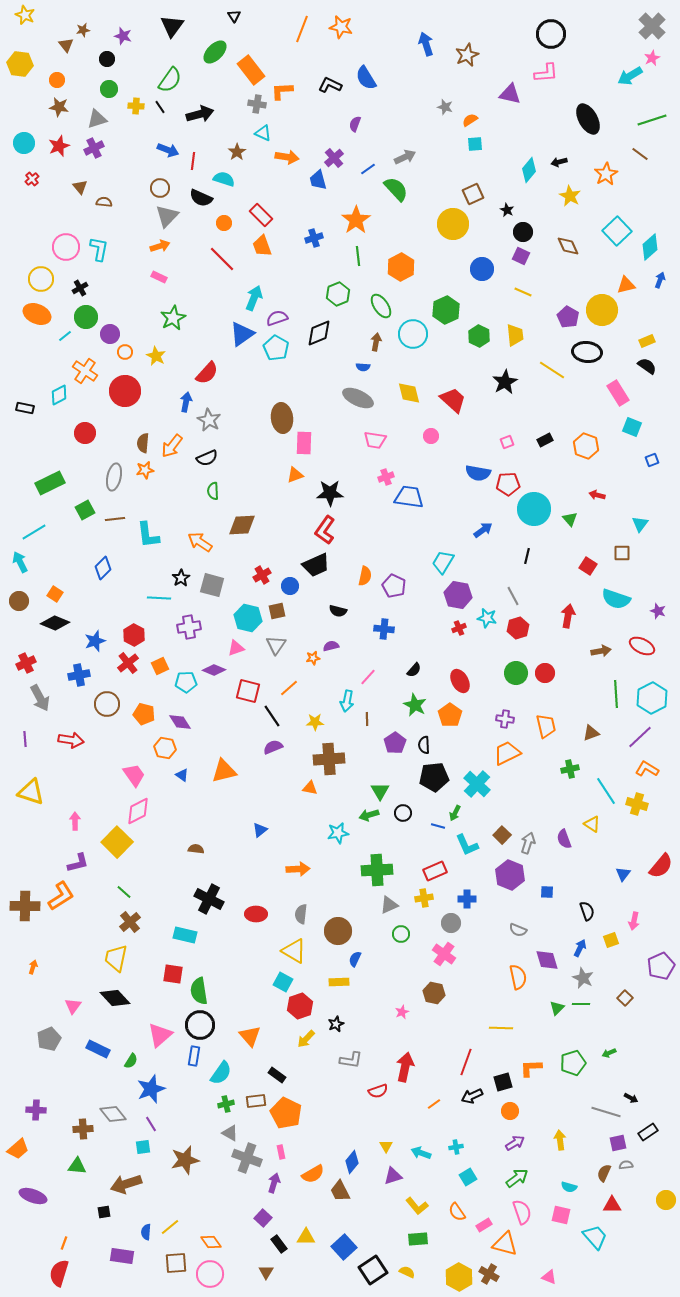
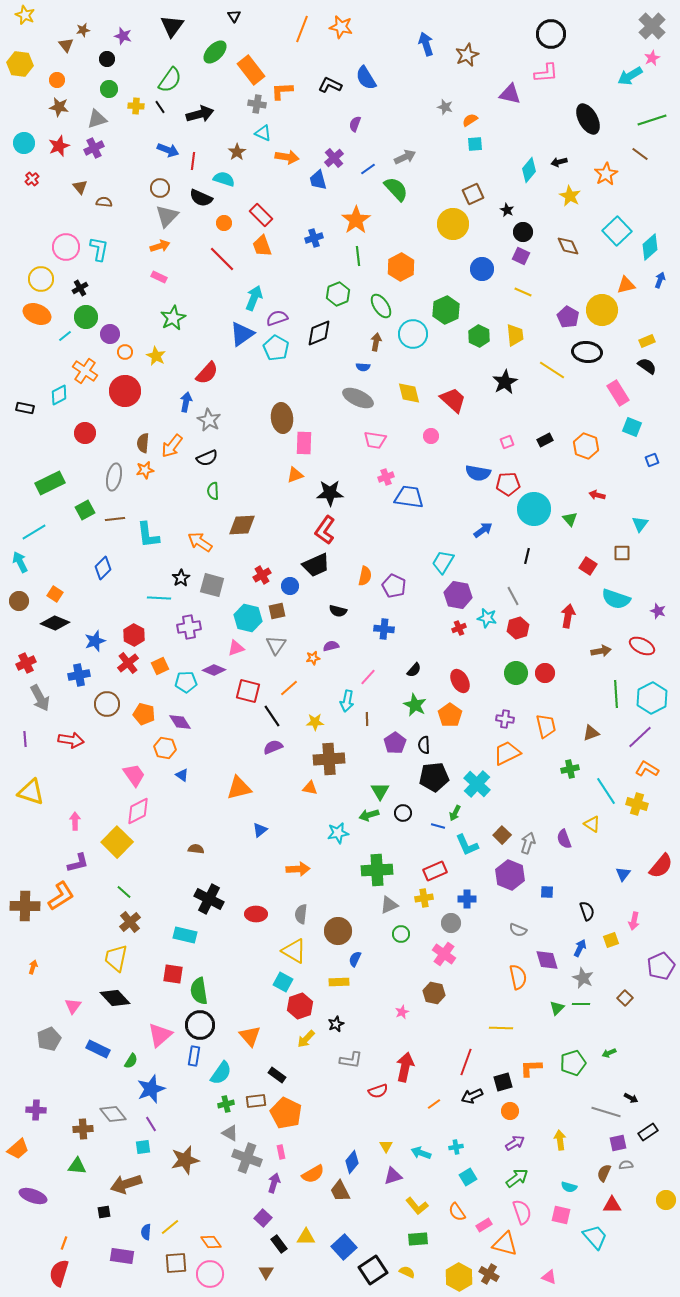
orange triangle at (224, 771): moved 15 px right, 17 px down
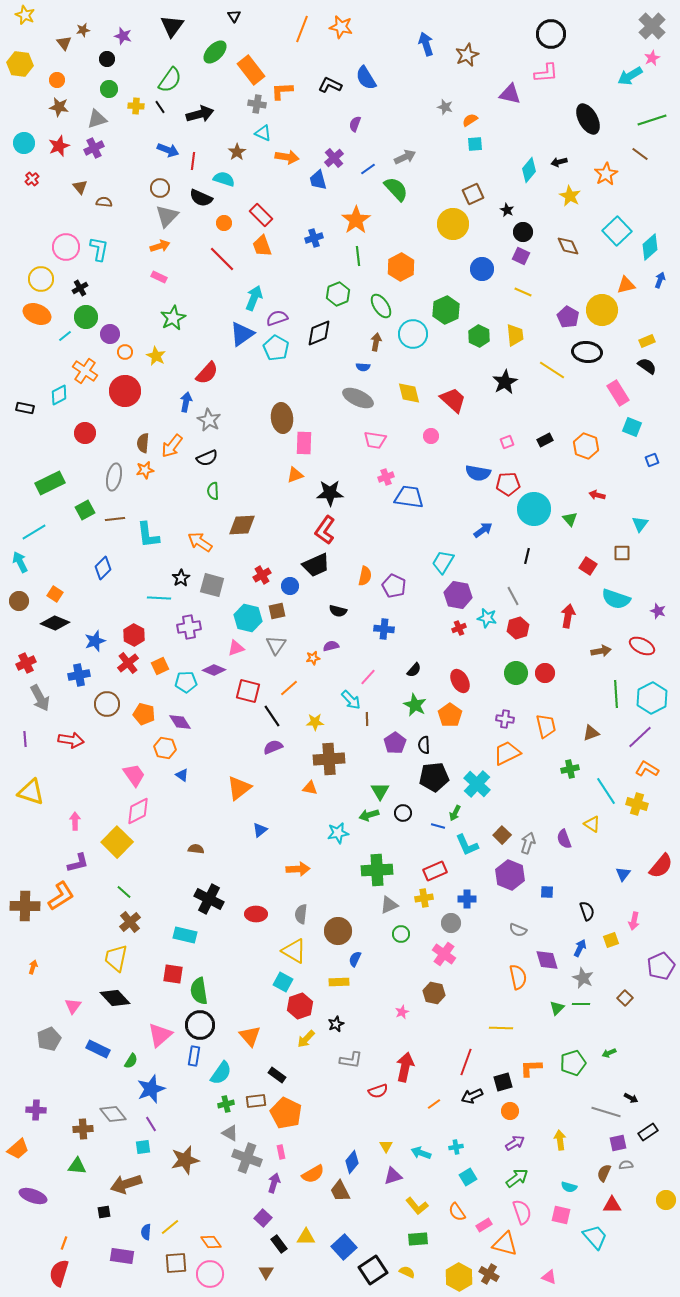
brown triangle at (66, 45): moved 2 px left, 2 px up
cyan arrow at (347, 701): moved 4 px right, 1 px up; rotated 55 degrees counterclockwise
orange triangle at (239, 788): rotated 24 degrees counterclockwise
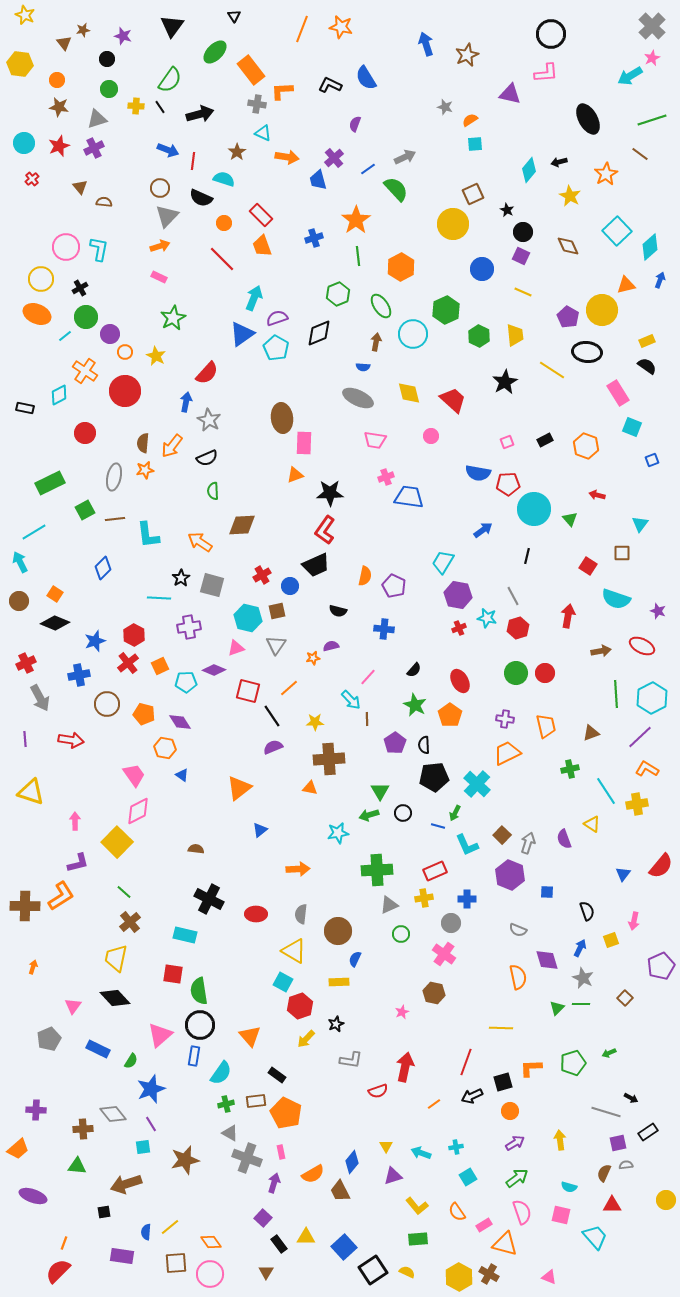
yellow cross at (637, 804): rotated 25 degrees counterclockwise
red semicircle at (59, 1273): moved 1 px left, 2 px up; rotated 28 degrees clockwise
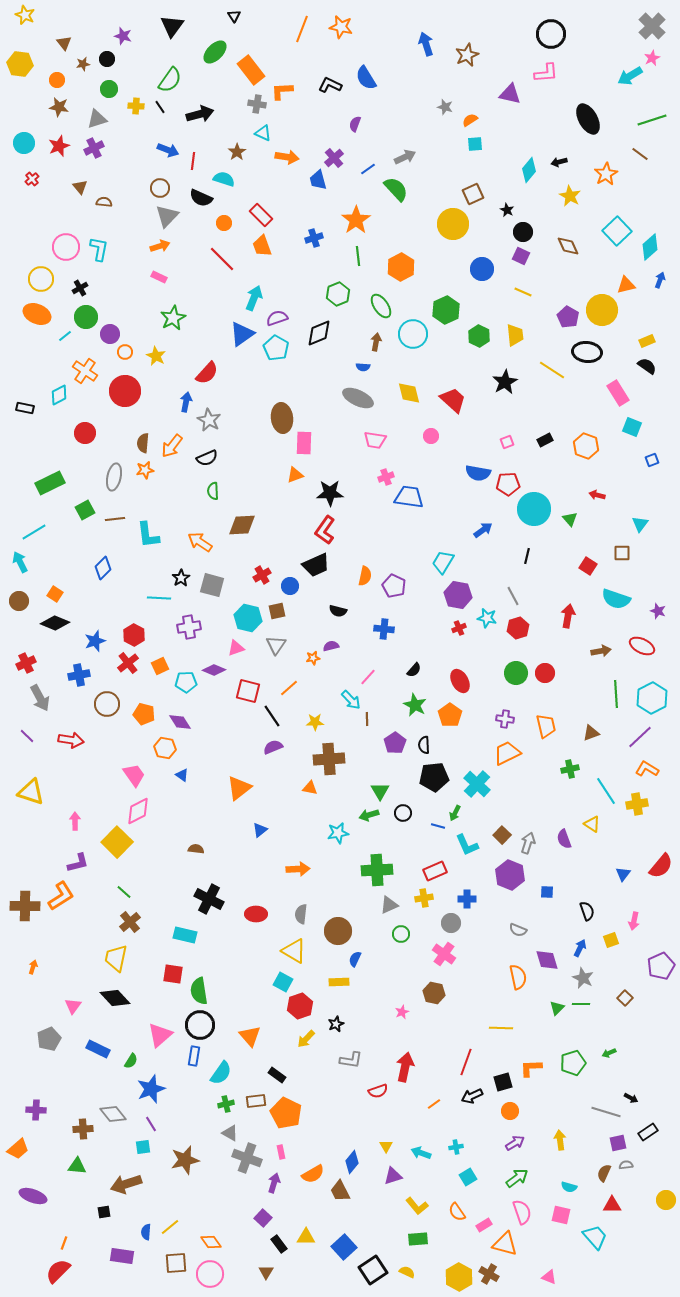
brown star at (83, 30): moved 34 px down
purple line at (25, 739): moved 2 px right, 3 px up; rotated 42 degrees counterclockwise
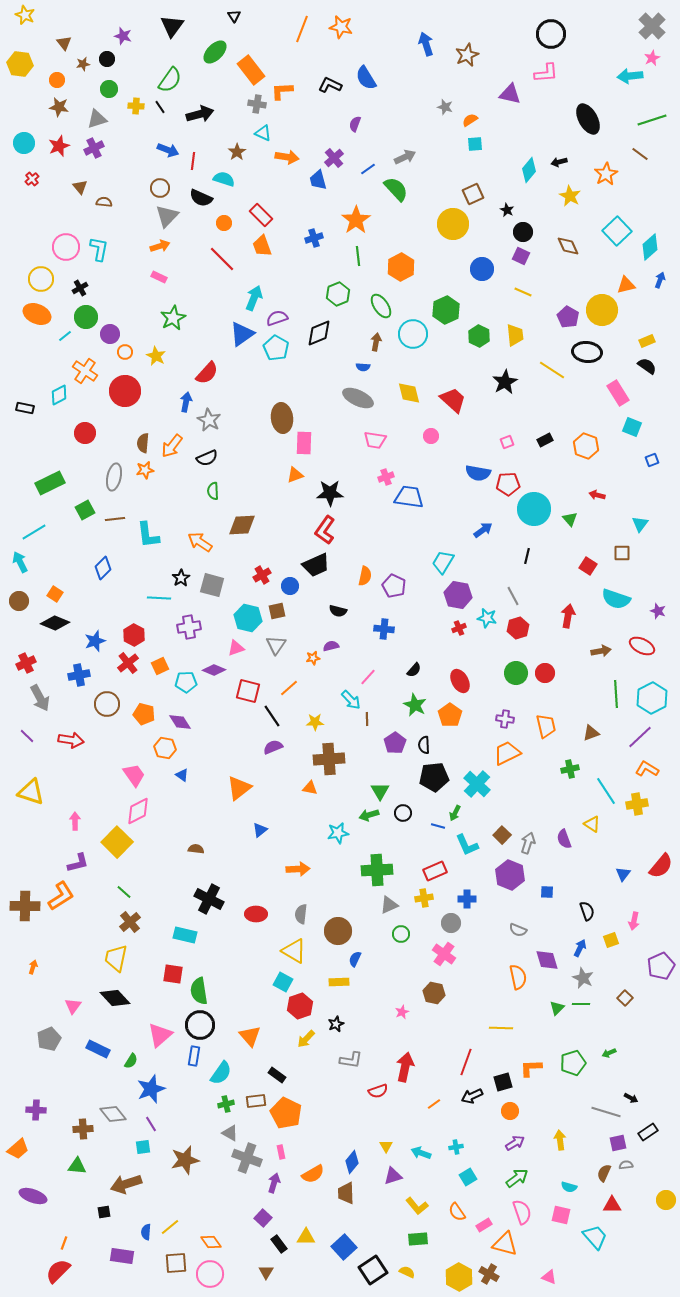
cyan arrow at (630, 76): rotated 25 degrees clockwise
brown trapezoid at (340, 1191): moved 6 px right, 2 px down; rotated 25 degrees clockwise
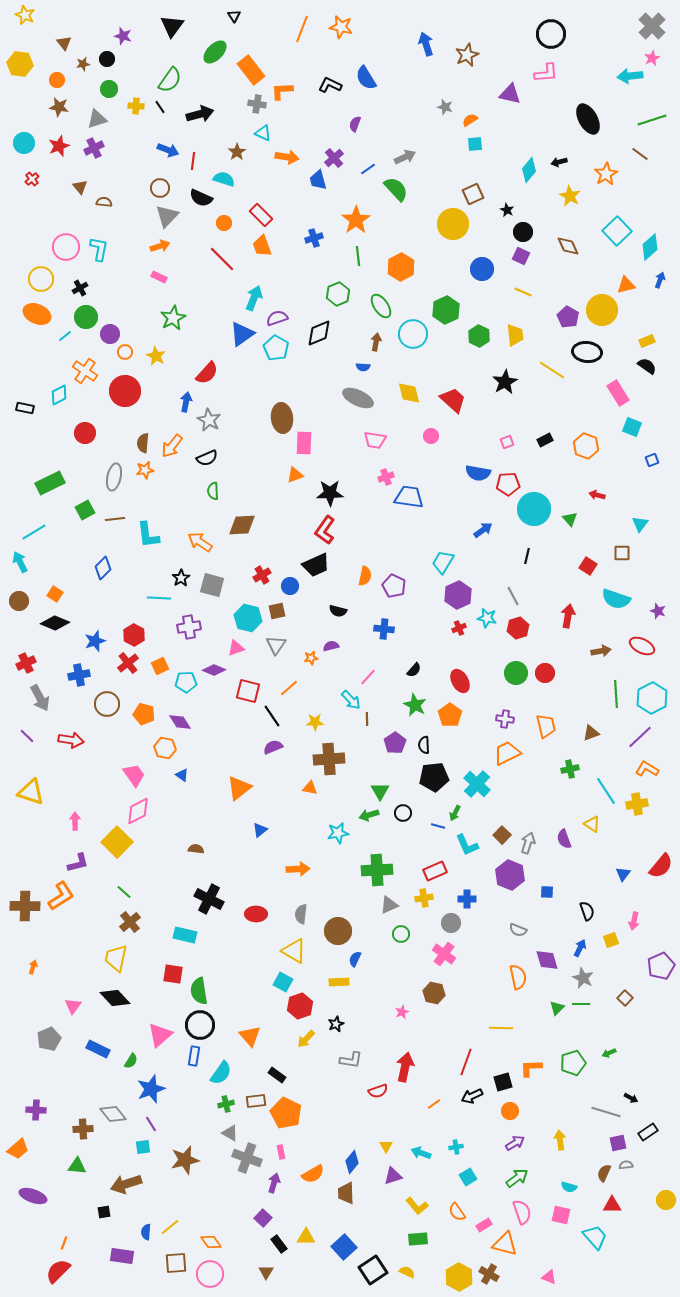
purple hexagon at (458, 595): rotated 24 degrees clockwise
orange star at (313, 658): moved 2 px left
